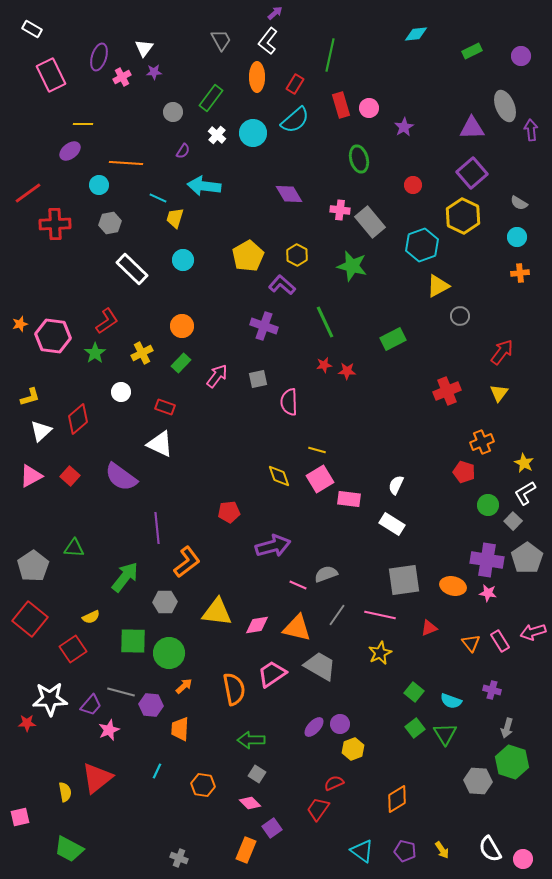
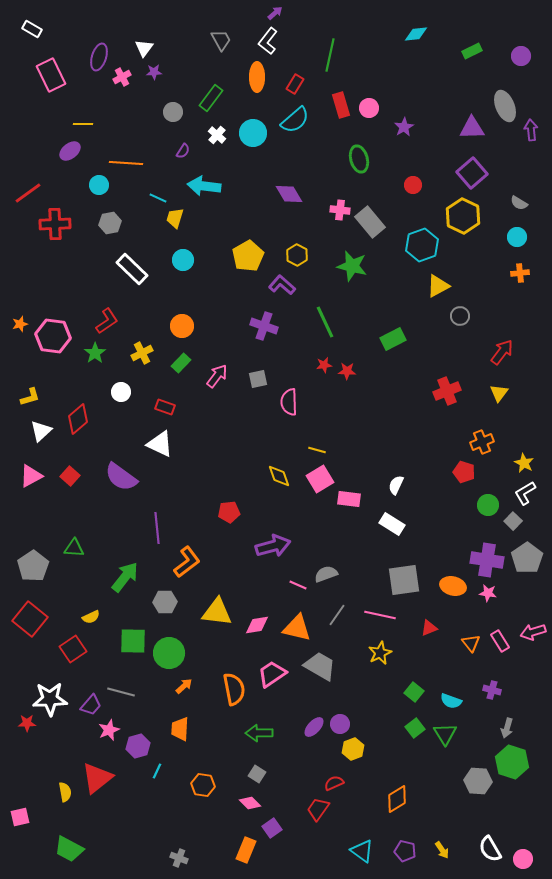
purple hexagon at (151, 705): moved 13 px left, 41 px down; rotated 20 degrees counterclockwise
green arrow at (251, 740): moved 8 px right, 7 px up
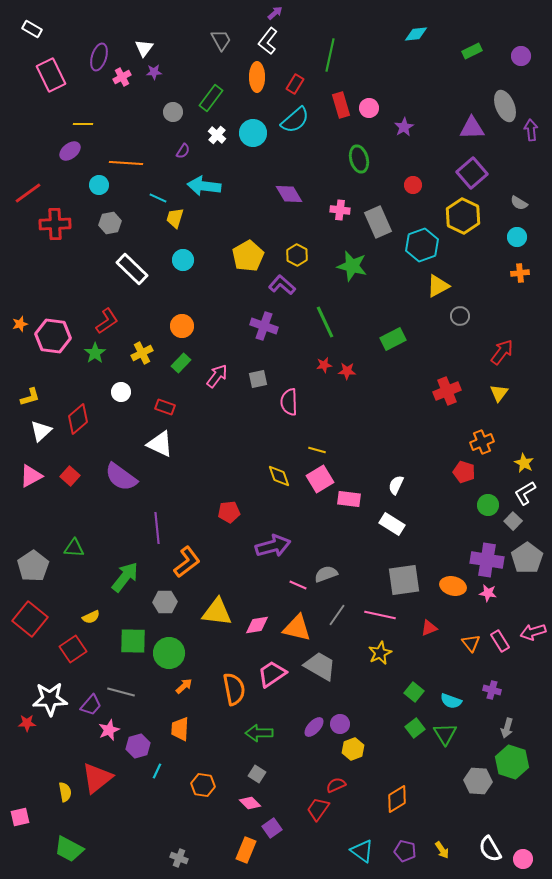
gray rectangle at (370, 222): moved 8 px right; rotated 16 degrees clockwise
red semicircle at (334, 783): moved 2 px right, 2 px down
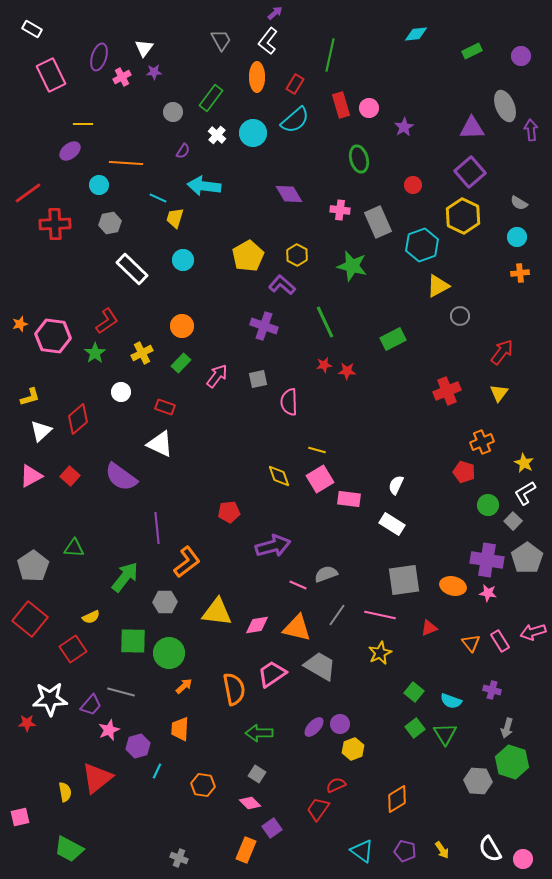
purple square at (472, 173): moved 2 px left, 1 px up
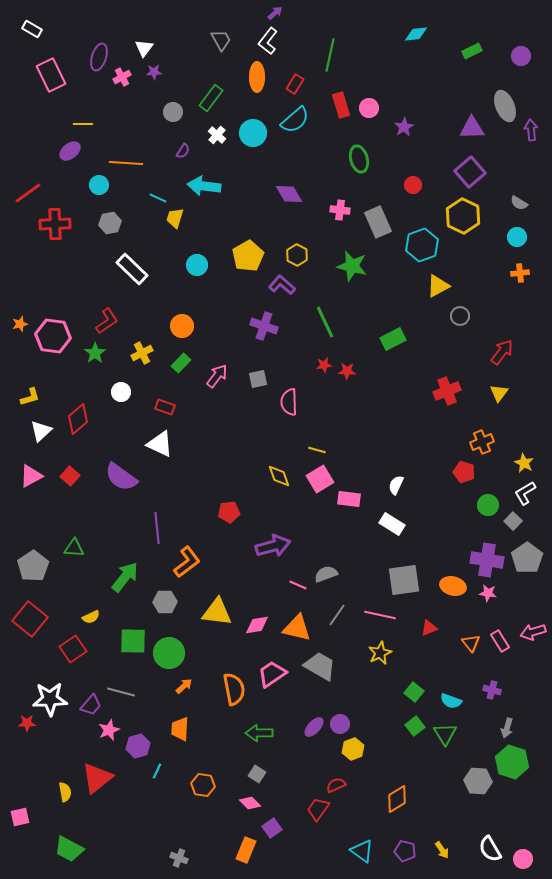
cyan circle at (183, 260): moved 14 px right, 5 px down
green square at (415, 728): moved 2 px up
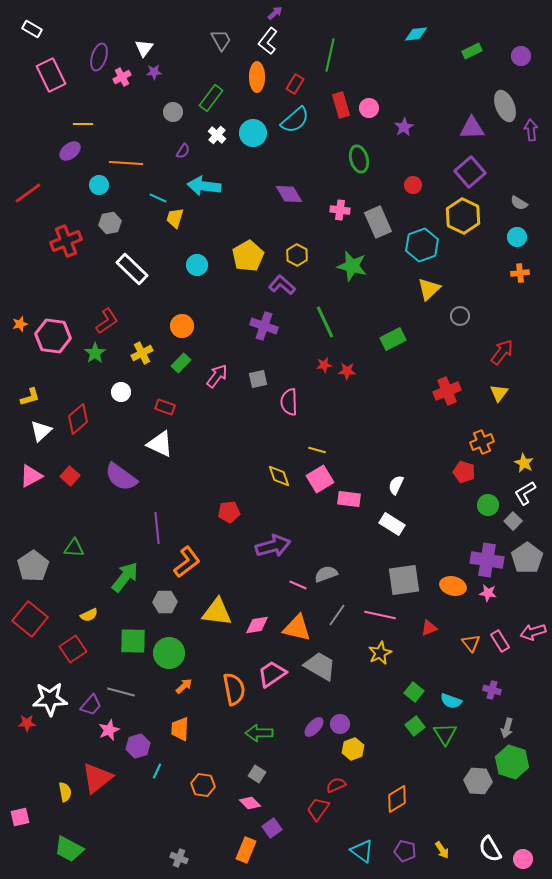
red cross at (55, 224): moved 11 px right, 17 px down; rotated 20 degrees counterclockwise
yellow triangle at (438, 286): moved 9 px left, 3 px down; rotated 15 degrees counterclockwise
yellow semicircle at (91, 617): moved 2 px left, 2 px up
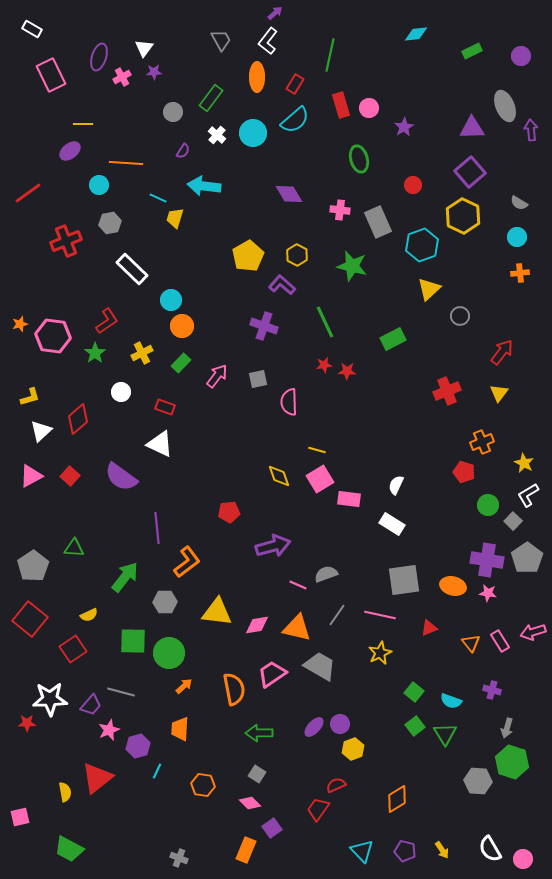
cyan circle at (197, 265): moved 26 px left, 35 px down
white L-shape at (525, 493): moved 3 px right, 2 px down
cyan triangle at (362, 851): rotated 10 degrees clockwise
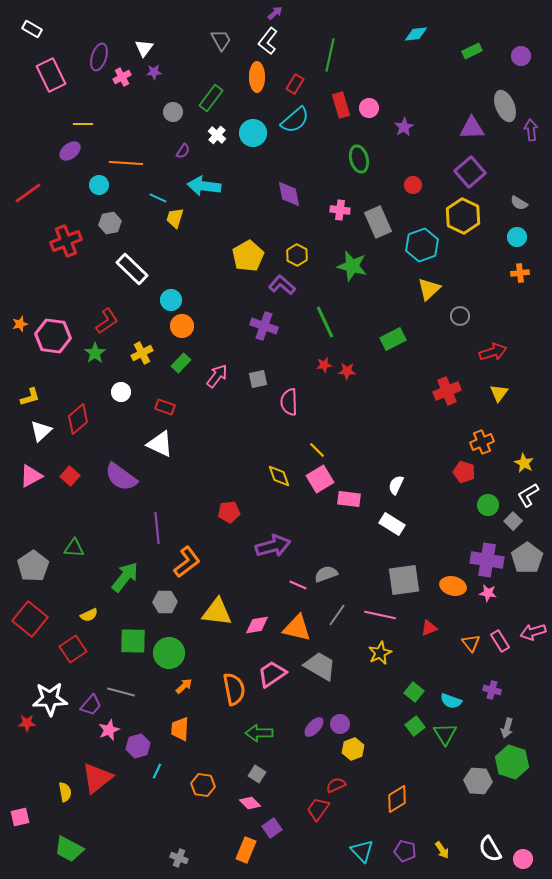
purple diamond at (289, 194): rotated 20 degrees clockwise
red arrow at (502, 352): moved 9 px left; rotated 36 degrees clockwise
yellow line at (317, 450): rotated 30 degrees clockwise
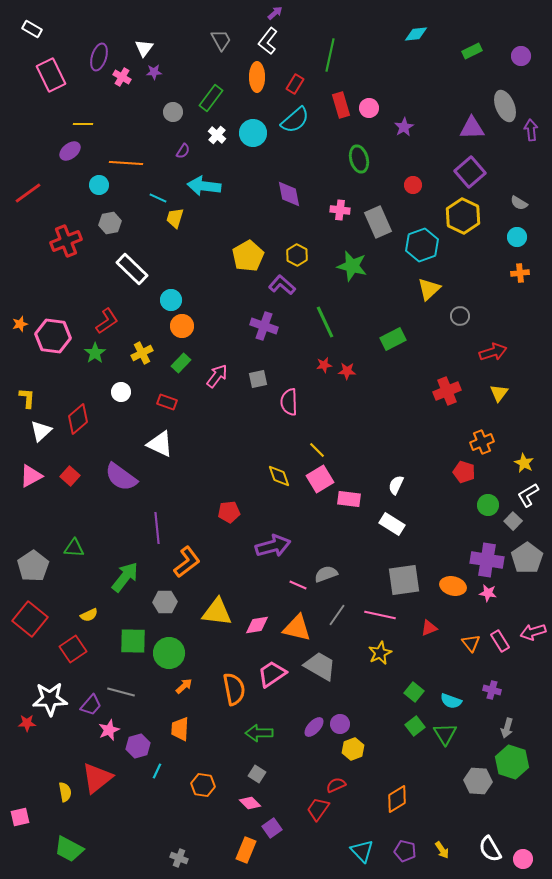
pink cross at (122, 77): rotated 30 degrees counterclockwise
yellow L-shape at (30, 397): moved 3 px left, 1 px down; rotated 70 degrees counterclockwise
red rectangle at (165, 407): moved 2 px right, 5 px up
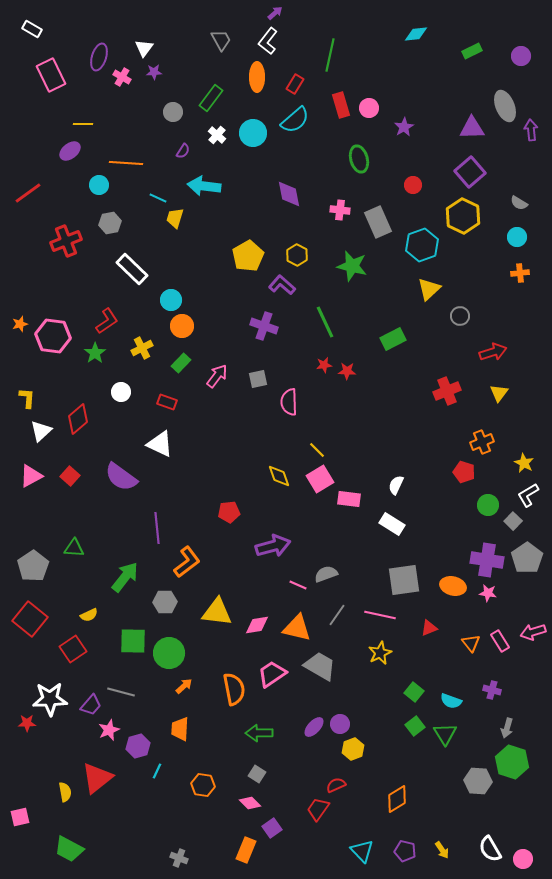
yellow cross at (142, 353): moved 5 px up
